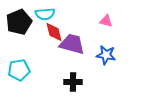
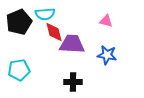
purple trapezoid: rotated 12 degrees counterclockwise
blue star: moved 1 px right
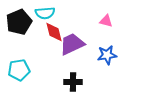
cyan semicircle: moved 1 px up
purple trapezoid: rotated 28 degrees counterclockwise
blue star: rotated 18 degrees counterclockwise
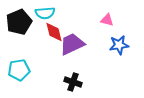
pink triangle: moved 1 px right, 1 px up
blue star: moved 12 px right, 10 px up
black cross: rotated 18 degrees clockwise
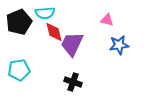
purple trapezoid: rotated 40 degrees counterclockwise
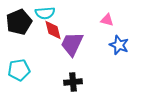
red diamond: moved 1 px left, 2 px up
blue star: rotated 30 degrees clockwise
black cross: rotated 24 degrees counterclockwise
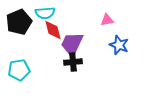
pink triangle: rotated 24 degrees counterclockwise
black cross: moved 20 px up
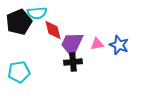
cyan semicircle: moved 8 px left
pink triangle: moved 10 px left, 24 px down
cyan pentagon: moved 2 px down
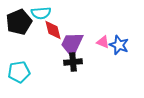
cyan semicircle: moved 4 px right
pink triangle: moved 6 px right, 2 px up; rotated 32 degrees clockwise
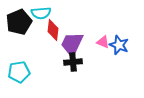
red diamond: rotated 20 degrees clockwise
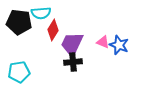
black pentagon: rotated 30 degrees clockwise
red diamond: rotated 25 degrees clockwise
